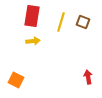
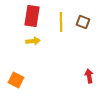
yellow line: rotated 18 degrees counterclockwise
red arrow: moved 1 px right, 1 px up
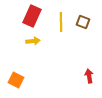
red rectangle: rotated 15 degrees clockwise
